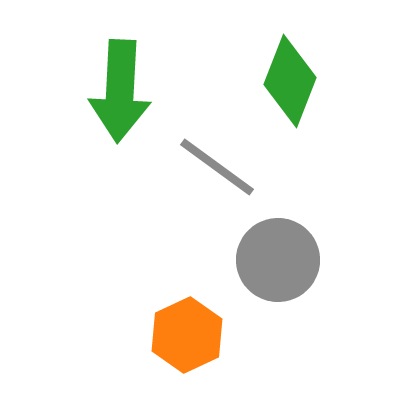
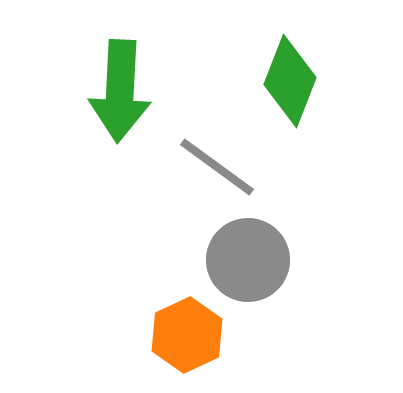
gray circle: moved 30 px left
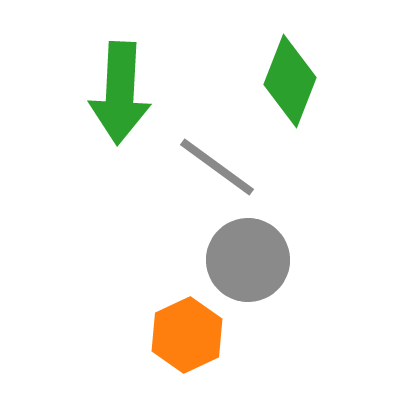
green arrow: moved 2 px down
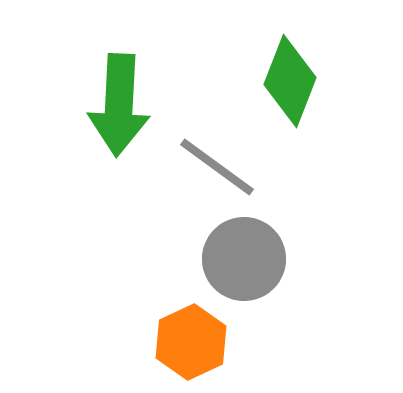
green arrow: moved 1 px left, 12 px down
gray circle: moved 4 px left, 1 px up
orange hexagon: moved 4 px right, 7 px down
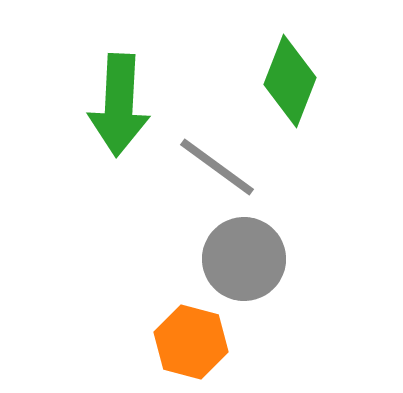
orange hexagon: rotated 20 degrees counterclockwise
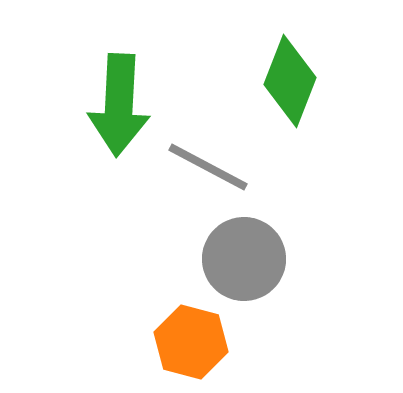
gray line: moved 9 px left; rotated 8 degrees counterclockwise
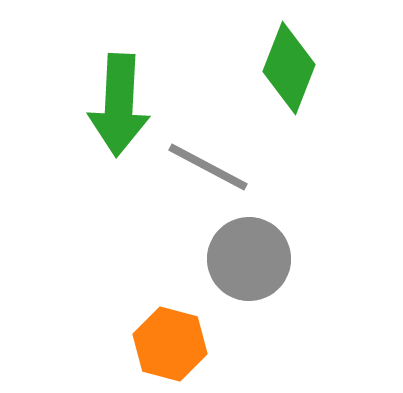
green diamond: moved 1 px left, 13 px up
gray circle: moved 5 px right
orange hexagon: moved 21 px left, 2 px down
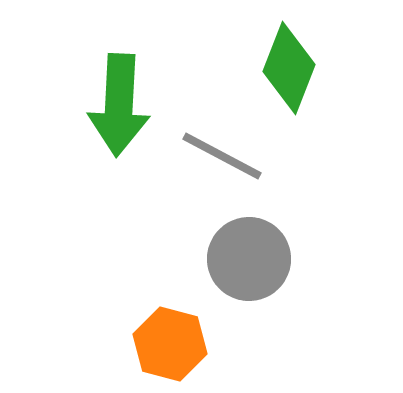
gray line: moved 14 px right, 11 px up
